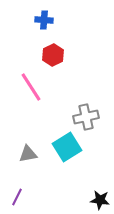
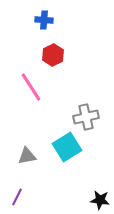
gray triangle: moved 1 px left, 2 px down
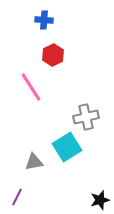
gray triangle: moved 7 px right, 6 px down
black star: rotated 24 degrees counterclockwise
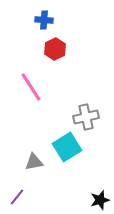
red hexagon: moved 2 px right, 6 px up
purple line: rotated 12 degrees clockwise
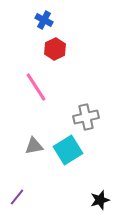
blue cross: rotated 24 degrees clockwise
pink line: moved 5 px right
cyan square: moved 1 px right, 3 px down
gray triangle: moved 16 px up
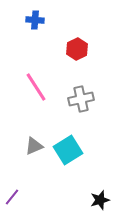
blue cross: moved 9 px left; rotated 24 degrees counterclockwise
red hexagon: moved 22 px right
gray cross: moved 5 px left, 18 px up
gray triangle: rotated 12 degrees counterclockwise
purple line: moved 5 px left
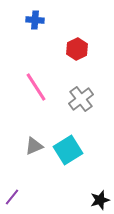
gray cross: rotated 25 degrees counterclockwise
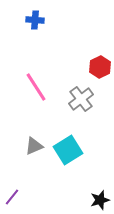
red hexagon: moved 23 px right, 18 px down
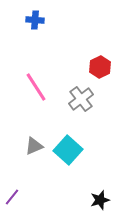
cyan square: rotated 16 degrees counterclockwise
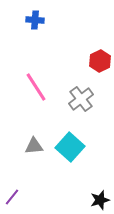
red hexagon: moved 6 px up
gray triangle: rotated 18 degrees clockwise
cyan square: moved 2 px right, 3 px up
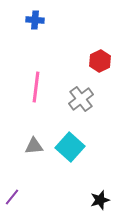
pink line: rotated 40 degrees clockwise
